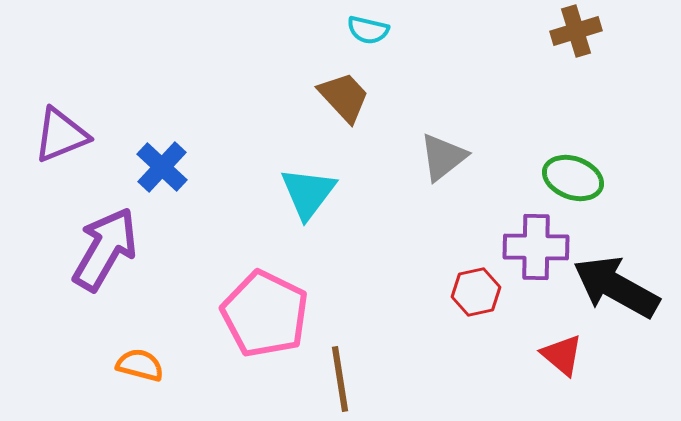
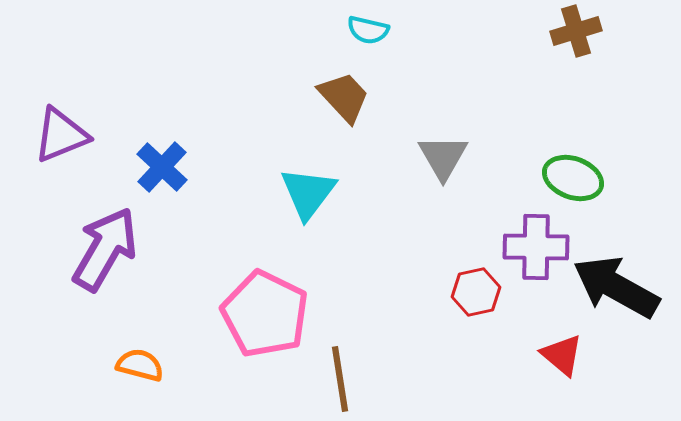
gray triangle: rotated 22 degrees counterclockwise
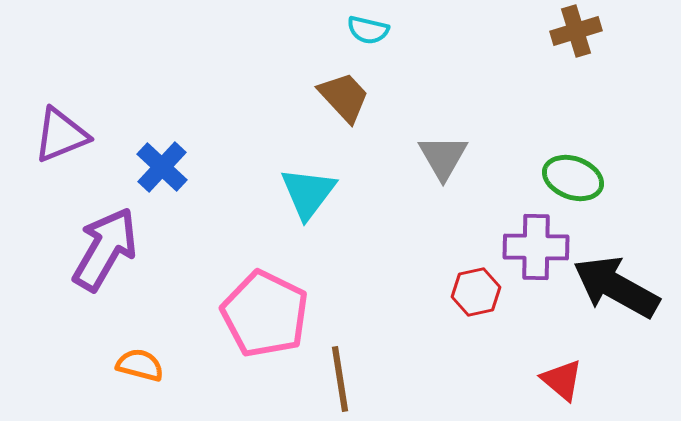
red triangle: moved 25 px down
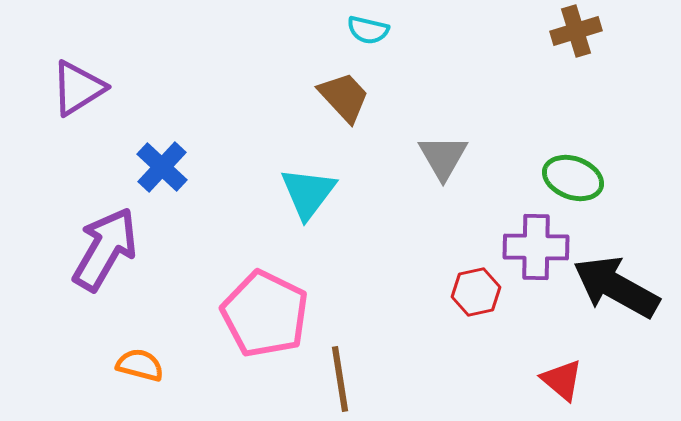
purple triangle: moved 17 px right, 47 px up; rotated 10 degrees counterclockwise
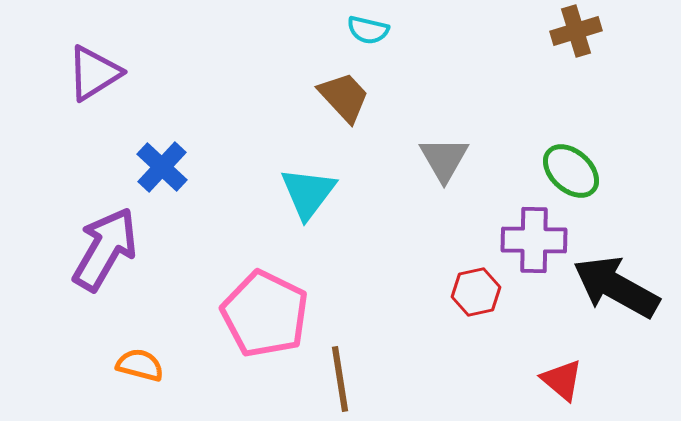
purple triangle: moved 16 px right, 15 px up
gray triangle: moved 1 px right, 2 px down
green ellipse: moved 2 px left, 7 px up; rotated 22 degrees clockwise
purple cross: moved 2 px left, 7 px up
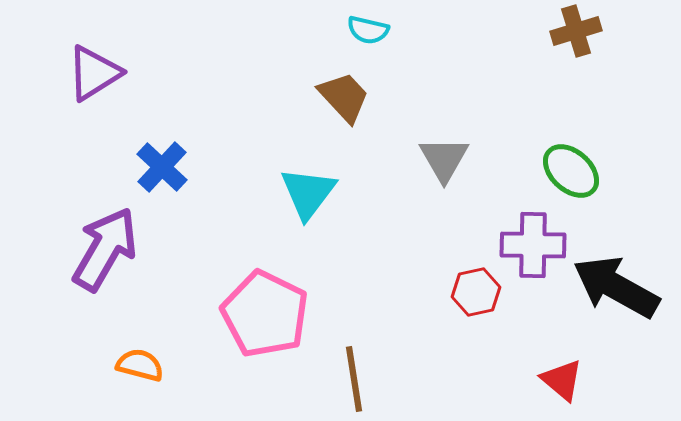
purple cross: moved 1 px left, 5 px down
brown line: moved 14 px right
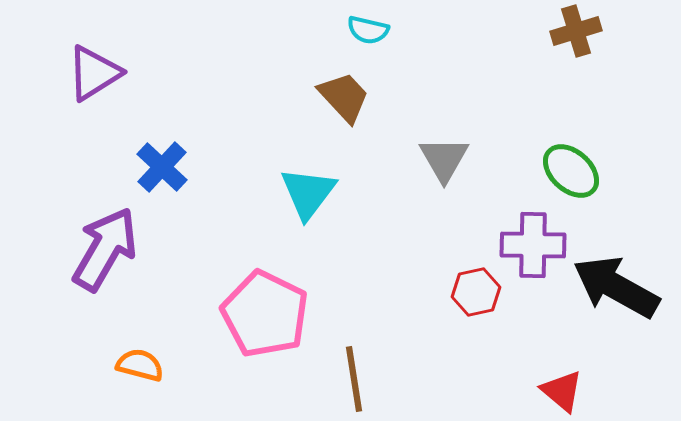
red triangle: moved 11 px down
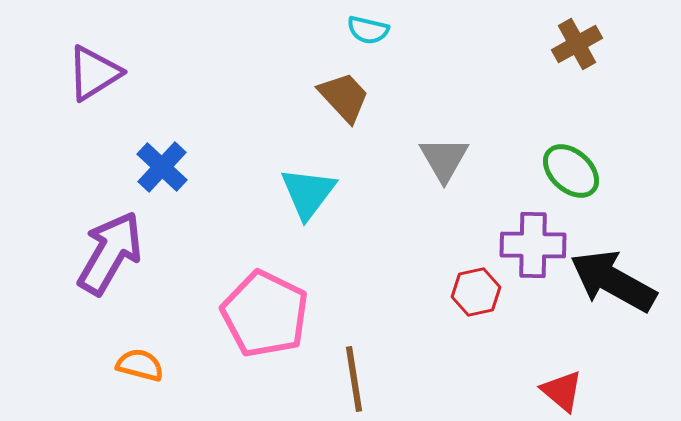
brown cross: moved 1 px right, 13 px down; rotated 12 degrees counterclockwise
purple arrow: moved 5 px right, 4 px down
black arrow: moved 3 px left, 6 px up
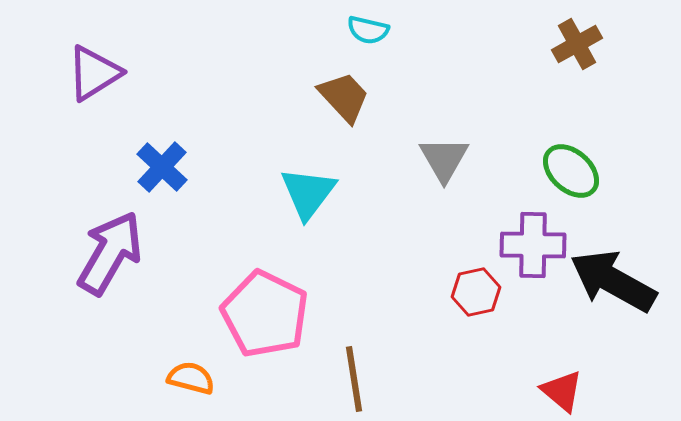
orange semicircle: moved 51 px right, 13 px down
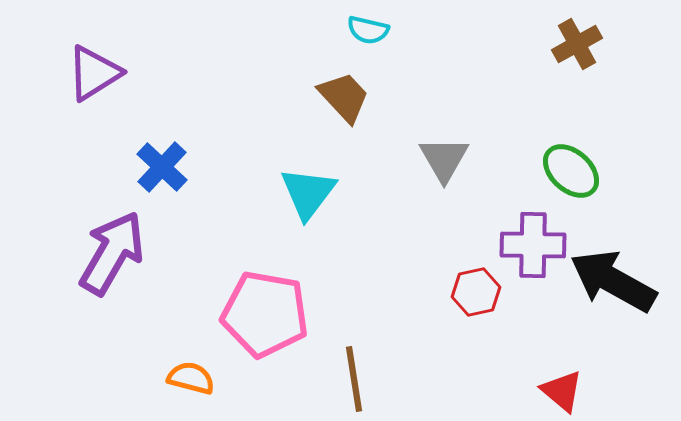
purple arrow: moved 2 px right
pink pentagon: rotated 16 degrees counterclockwise
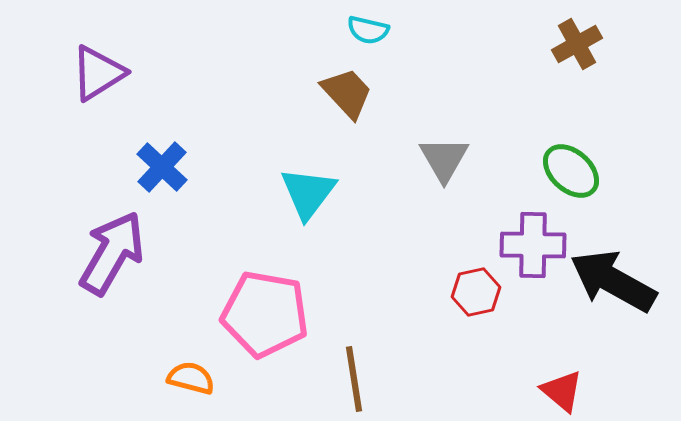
purple triangle: moved 4 px right
brown trapezoid: moved 3 px right, 4 px up
